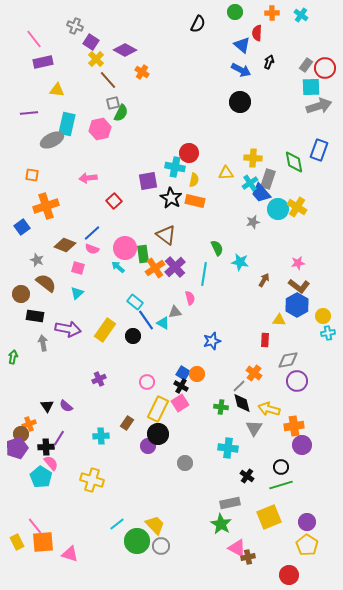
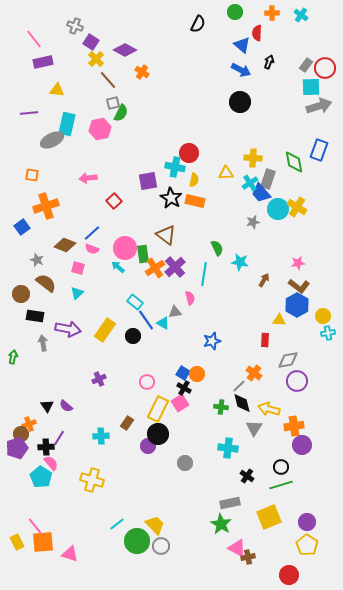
black cross at (181, 386): moved 3 px right, 2 px down
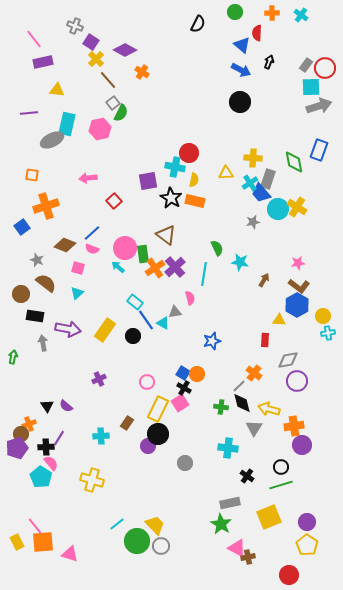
gray square at (113, 103): rotated 24 degrees counterclockwise
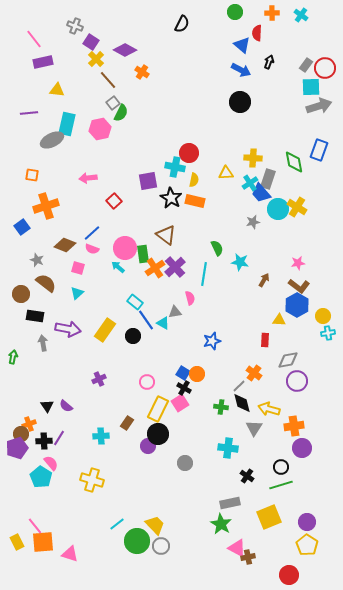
black semicircle at (198, 24): moved 16 px left
purple circle at (302, 445): moved 3 px down
black cross at (46, 447): moved 2 px left, 6 px up
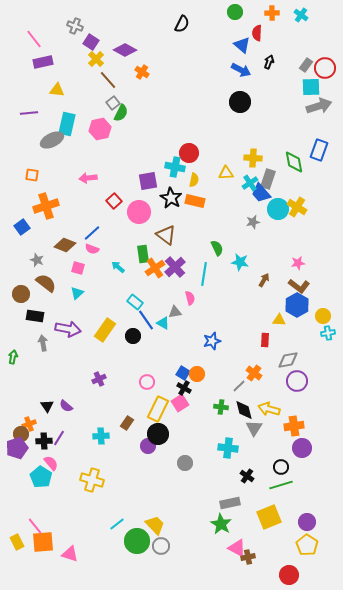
pink circle at (125, 248): moved 14 px right, 36 px up
black diamond at (242, 403): moved 2 px right, 7 px down
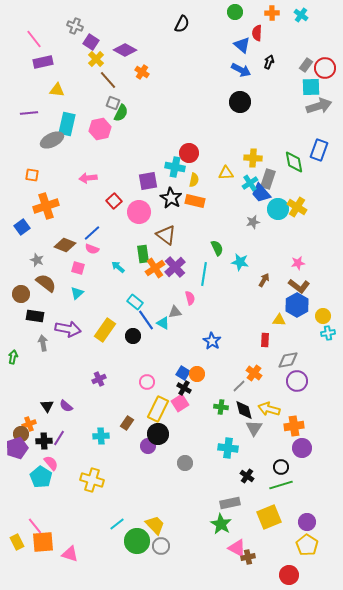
gray square at (113, 103): rotated 32 degrees counterclockwise
blue star at (212, 341): rotated 24 degrees counterclockwise
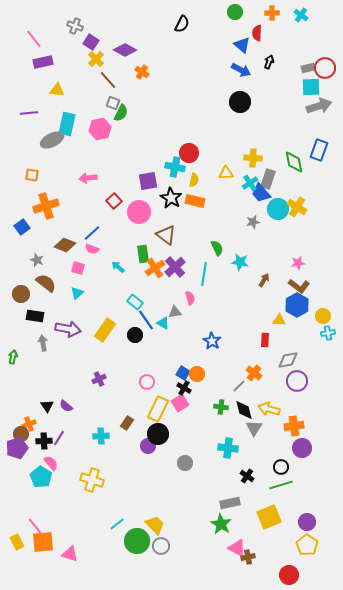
gray rectangle at (306, 65): moved 2 px right, 3 px down; rotated 40 degrees clockwise
black circle at (133, 336): moved 2 px right, 1 px up
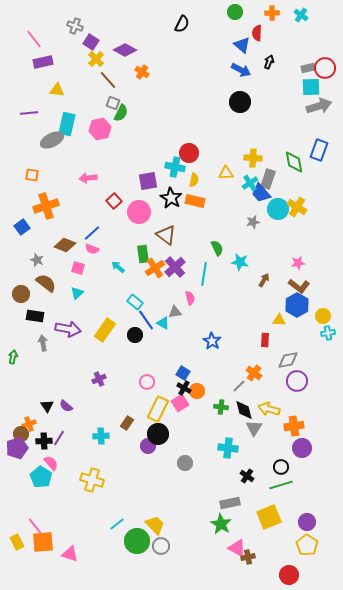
orange circle at (197, 374): moved 17 px down
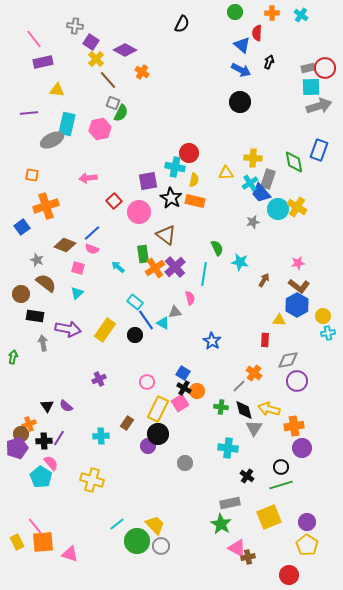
gray cross at (75, 26): rotated 14 degrees counterclockwise
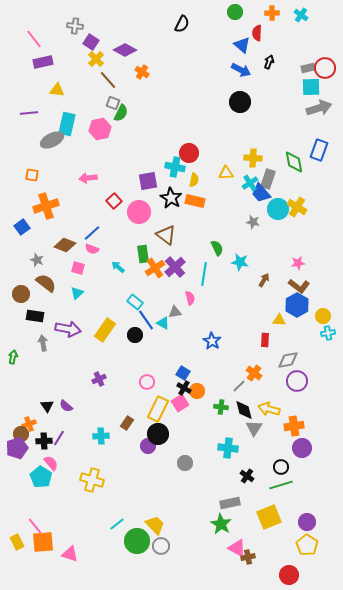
gray arrow at (319, 106): moved 2 px down
gray star at (253, 222): rotated 24 degrees clockwise
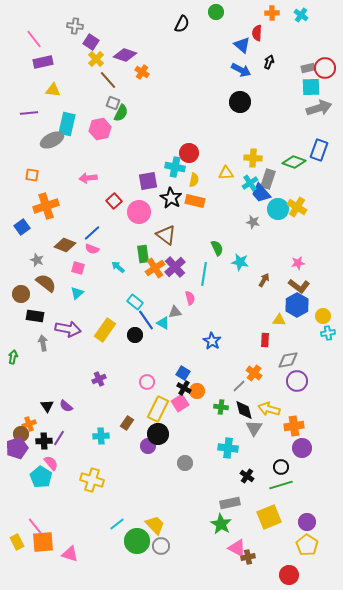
green circle at (235, 12): moved 19 px left
purple diamond at (125, 50): moved 5 px down; rotated 10 degrees counterclockwise
yellow triangle at (57, 90): moved 4 px left
green diamond at (294, 162): rotated 60 degrees counterclockwise
